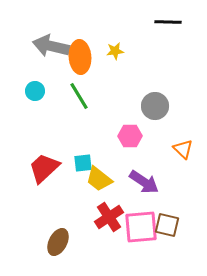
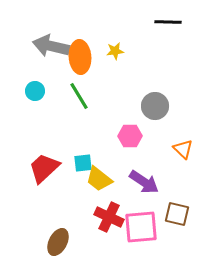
red cross: rotated 32 degrees counterclockwise
brown square: moved 10 px right, 11 px up
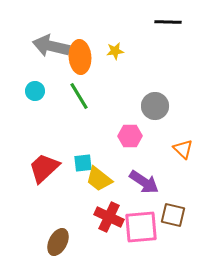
brown square: moved 4 px left, 1 px down
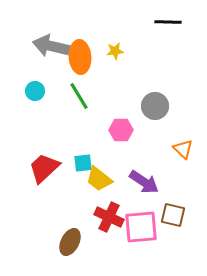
pink hexagon: moved 9 px left, 6 px up
brown ellipse: moved 12 px right
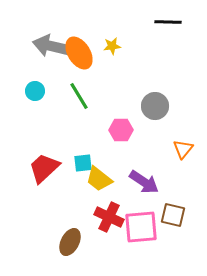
yellow star: moved 3 px left, 5 px up
orange ellipse: moved 1 px left, 4 px up; rotated 28 degrees counterclockwise
orange triangle: rotated 25 degrees clockwise
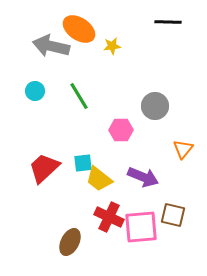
orange ellipse: moved 24 px up; rotated 24 degrees counterclockwise
purple arrow: moved 1 px left, 5 px up; rotated 12 degrees counterclockwise
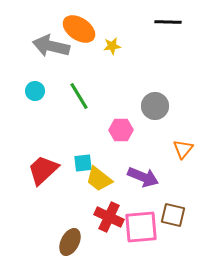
red trapezoid: moved 1 px left, 2 px down
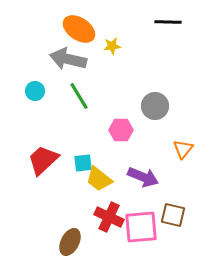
gray arrow: moved 17 px right, 13 px down
red trapezoid: moved 10 px up
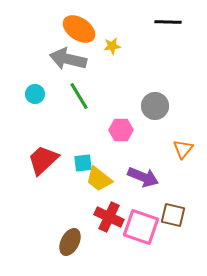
cyan circle: moved 3 px down
pink square: rotated 24 degrees clockwise
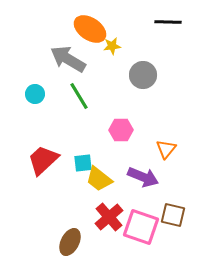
orange ellipse: moved 11 px right
gray arrow: rotated 18 degrees clockwise
gray circle: moved 12 px left, 31 px up
orange triangle: moved 17 px left
red cross: rotated 24 degrees clockwise
